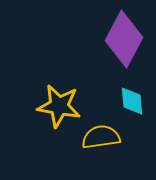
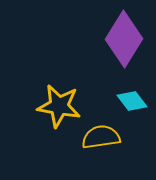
purple diamond: rotated 4 degrees clockwise
cyan diamond: rotated 32 degrees counterclockwise
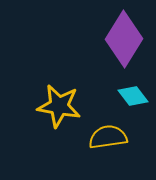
cyan diamond: moved 1 px right, 5 px up
yellow semicircle: moved 7 px right
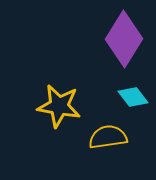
cyan diamond: moved 1 px down
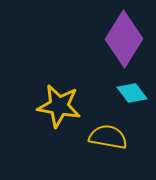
cyan diamond: moved 1 px left, 4 px up
yellow semicircle: rotated 18 degrees clockwise
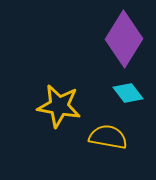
cyan diamond: moved 4 px left
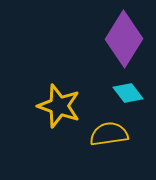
yellow star: rotated 9 degrees clockwise
yellow semicircle: moved 1 px right, 3 px up; rotated 18 degrees counterclockwise
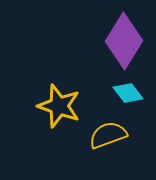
purple diamond: moved 2 px down
yellow semicircle: moved 1 px left, 1 px down; rotated 12 degrees counterclockwise
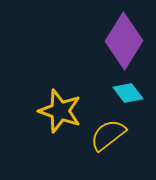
yellow star: moved 1 px right, 5 px down
yellow semicircle: rotated 18 degrees counterclockwise
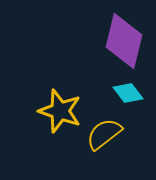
purple diamond: rotated 18 degrees counterclockwise
yellow semicircle: moved 4 px left, 1 px up
